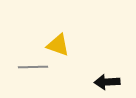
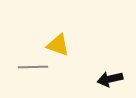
black arrow: moved 3 px right, 3 px up; rotated 10 degrees counterclockwise
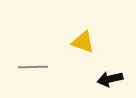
yellow triangle: moved 25 px right, 3 px up
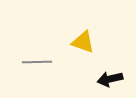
gray line: moved 4 px right, 5 px up
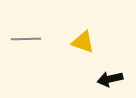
gray line: moved 11 px left, 23 px up
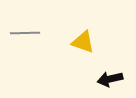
gray line: moved 1 px left, 6 px up
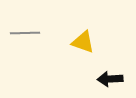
black arrow: rotated 10 degrees clockwise
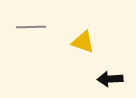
gray line: moved 6 px right, 6 px up
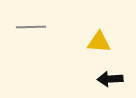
yellow triangle: moved 16 px right; rotated 15 degrees counterclockwise
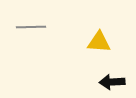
black arrow: moved 2 px right, 3 px down
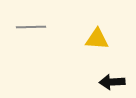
yellow triangle: moved 2 px left, 3 px up
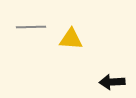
yellow triangle: moved 26 px left
